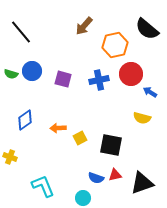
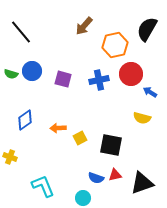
black semicircle: rotated 80 degrees clockwise
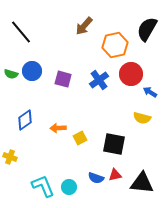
blue cross: rotated 24 degrees counterclockwise
black square: moved 3 px right, 1 px up
black triangle: rotated 25 degrees clockwise
cyan circle: moved 14 px left, 11 px up
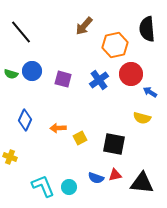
black semicircle: rotated 35 degrees counterclockwise
blue diamond: rotated 30 degrees counterclockwise
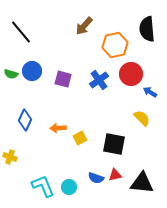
yellow semicircle: rotated 150 degrees counterclockwise
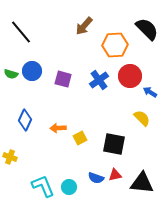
black semicircle: rotated 140 degrees clockwise
orange hexagon: rotated 10 degrees clockwise
red circle: moved 1 px left, 2 px down
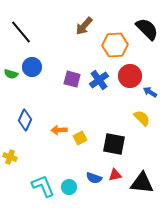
blue circle: moved 4 px up
purple square: moved 9 px right
orange arrow: moved 1 px right, 2 px down
blue semicircle: moved 2 px left
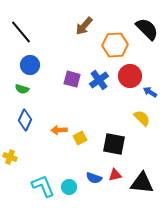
blue circle: moved 2 px left, 2 px up
green semicircle: moved 11 px right, 15 px down
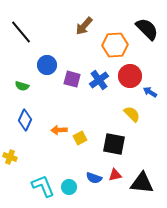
blue circle: moved 17 px right
green semicircle: moved 3 px up
yellow semicircle: moved 10 px left, 4 px up
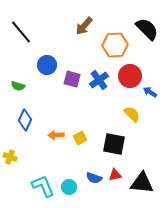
green semicircle: moved 4 px left
orange arrow: moved 3 px left, 5 px down
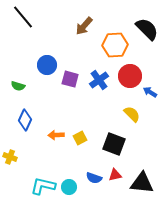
black line: moved 2 px right, 15 px up
purple square: moved 2 px left
black square: rotated 10 degrees clockwise
cyan L-shape: rotated 55 degrees counterclockwise
